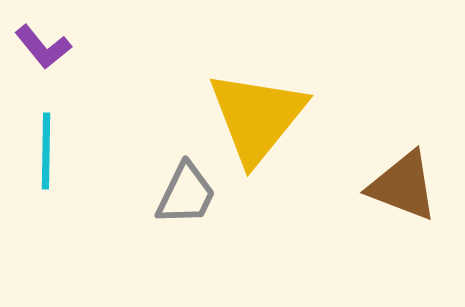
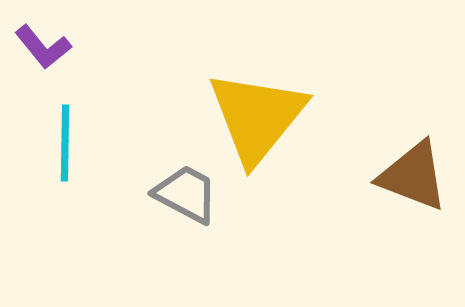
cyan line: moved 19 px right, 8 px up
brown triangle: moved 10 px right, 10 px up
gray trapezoid: rotated 88 degrees counterclockwise
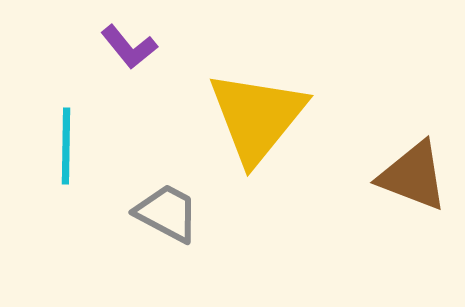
purple L-shape: moved 86 px right
cyan line: moved 1 px right, 3 px down
gray trapezoid: moved 19 px left, 19 px down
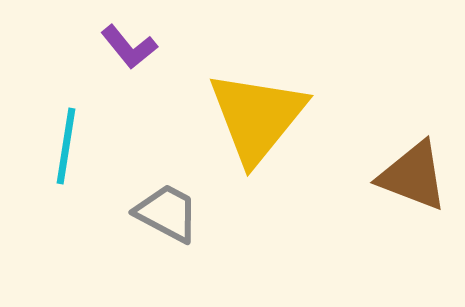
cyan line: rotated 8 degrees clockwise
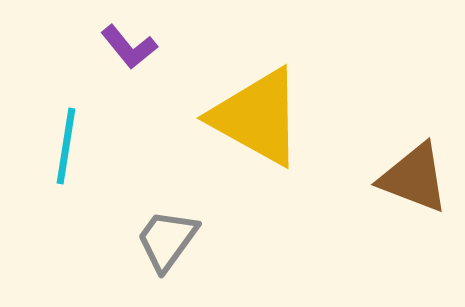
yellow triangle: rotated 40 degrees counterclockwise
brown triangle: moved 1 px right, 2 px down
gray trapezoid: moved 27 px down; rotated 82 degrees counterclockwise
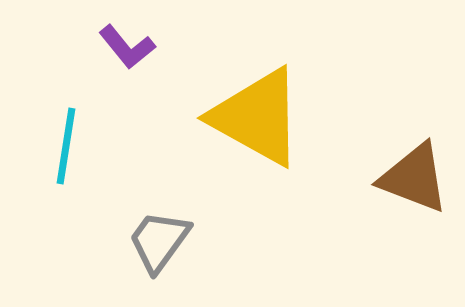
purple L-shape: moved 2 px left
gray trapezoid: moved 8 px left, 1 px down
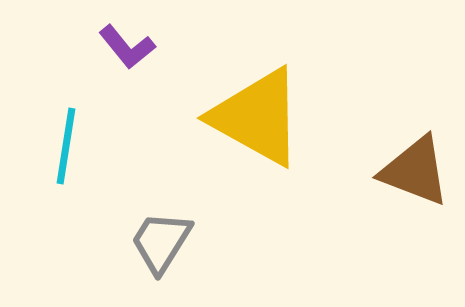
brown triangle: moved 1 px right, 7 px up
gray trapezoid: moved 2 px right, 1 px down; rotated 4 degrees counterclockwise
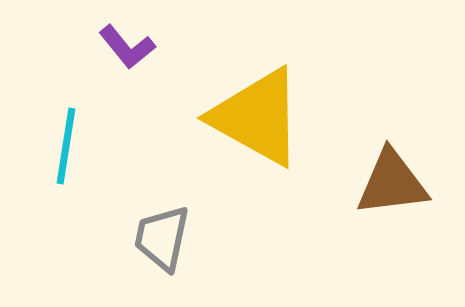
brown triangle: moved 23 px left, 12 px down; rotated 28 degrees counterclockwise
gray trapezoid: moved 1 px right, 4 px up; rotated 20 degrees counterclockwise
